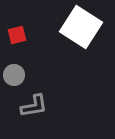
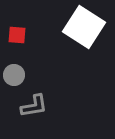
white square: moved 3 px right
red square: rotated 18 degrees clockwise
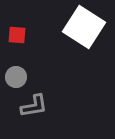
gray circle: moved 2 px right, 2 px down
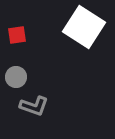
red square: rotated 12 degrees counterclockwise
gray L-shape: rotated 28 degrees clockwise
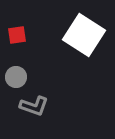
white square: moved 8 px down
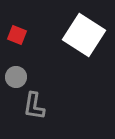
red square: rotated 30 degrees clockwise
gray L-shape: rotated 80 degrees clockwise
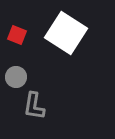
white square: moved 18 px left, 2 px up
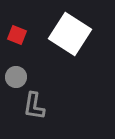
white square: moved 4 px right, 1 px down
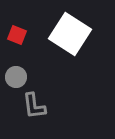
gray L-shape: rotated 16 degrees counterclockwise
